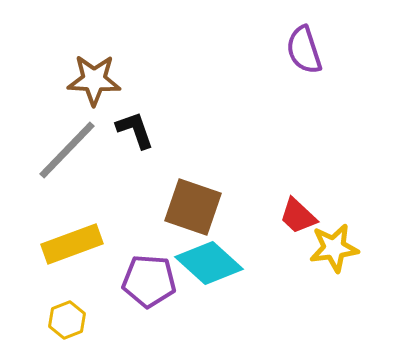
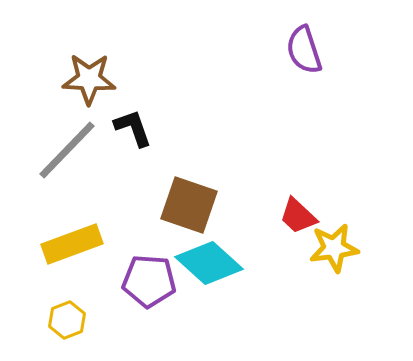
brown star: moved 5 px left, 1 px up
black L-shape: moved 2 px left, 2 px up
brown square: moved 4 px left, 2 px up
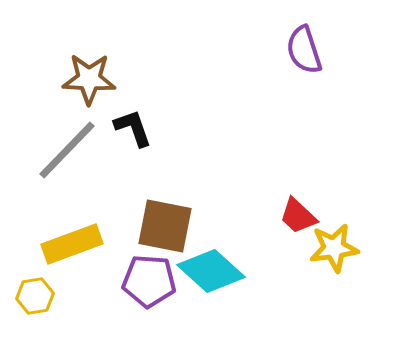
brown square: moved 24 px left, 21 px down; rotated 8 degrees counterclockwise
cyan diamond: moved 2 px right, 8 px down
yellow hexagon: moved 32 px left, 24 px up; rotated 12 degrees clockwise
